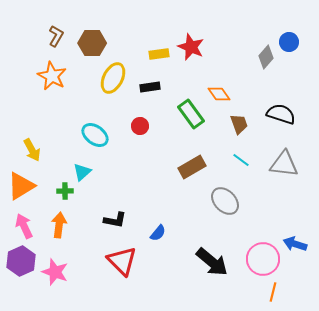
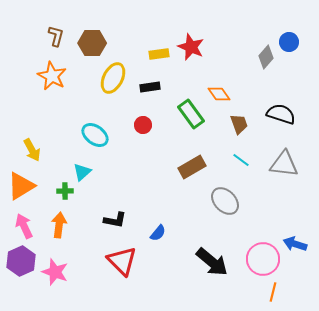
brown L-shape: rotated 15 degrees counterclockwise
red circle: moved 3 px right, 1 px up
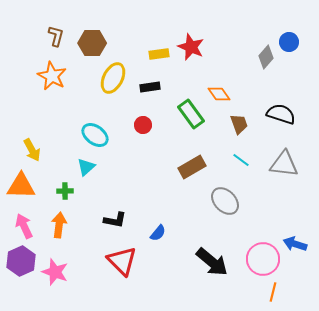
cyan triangle: moved 4 px right, 5 px up
orange triangle: rotated 32 degrees clockwise
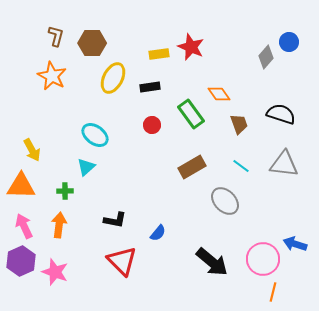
red circle: moved 9 px right
cyan line: moved 6 px down
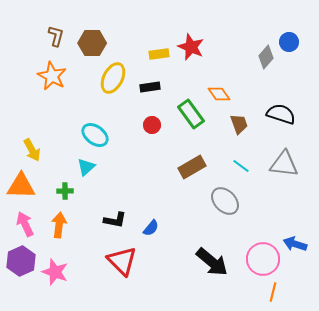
pink arrow: moved 1 px right, 2 px up
blue semicircle: moved 7 px left, 5 px up
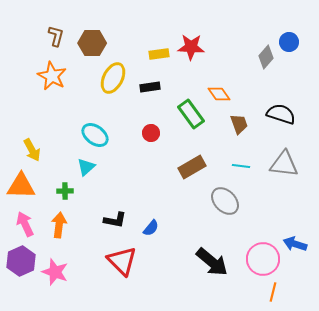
red star: rotated 20 degrees counterclockwise
red circle: moved 1 px left, 8 px down
cyan line: rotated 30 degrees counterclockwise
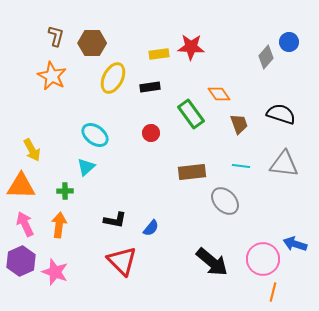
brown rectangle: moved 5 px down; rotated 24 degrees clockwise
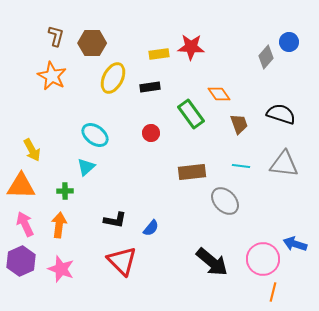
pink star: moved 6 px right, 3 px up
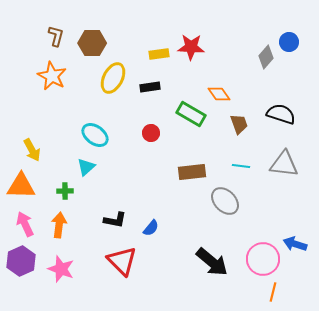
green rectangle: rotated 24 degrees counterclockwise
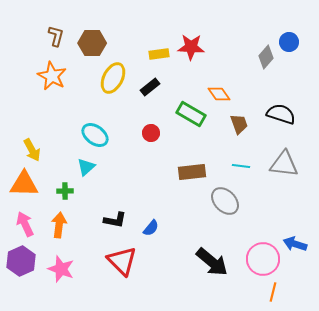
black rectangle: rotated 30 degrees counterclockwise
orange triangle: moved 3 px right, 2 px up
